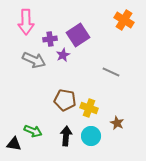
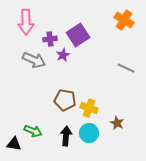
gray line: moved 15 px right, 4 px up
cyan circle: moved 2 px left, 3 px up
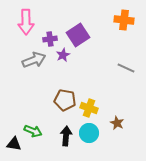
orange cross: rotated 24 degrees counterclockwise
gray arrow: rotated 45 degrees counterclockwise
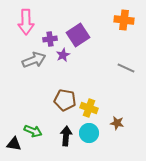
brown star: rotated 16 degrees counterclockwise
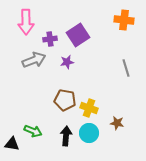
purple star: moved 4 px right, 7 px down; rotated 16 degrees clockwise
gray line: rotated 48 degrees clockwise
black triangle: moved 2 px left
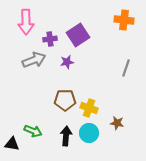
gray line: rotated 36 degrees clockwise
brown pentagon: rotated 10 degrees counterclockwise
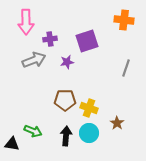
purple square: moved 9 px right, 6 px down; rotated 15 degrees clockwise
brown star: rotated 24 degrees clockwise
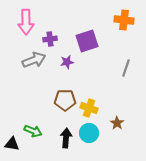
black arrow: moved 2 px down
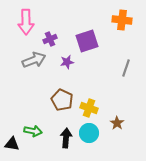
orange cross: moved 2 px left
purple cross: rotated 16 degrees counterclockwise
brown pentagon: moved 3 px left; rotated 25 degrees clockwise
green arrow: rotated 12 degrees counterclockwise
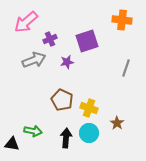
pink arrow: rotated 50 degrees clockwise
